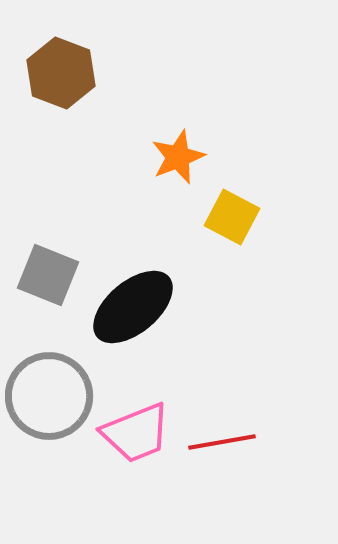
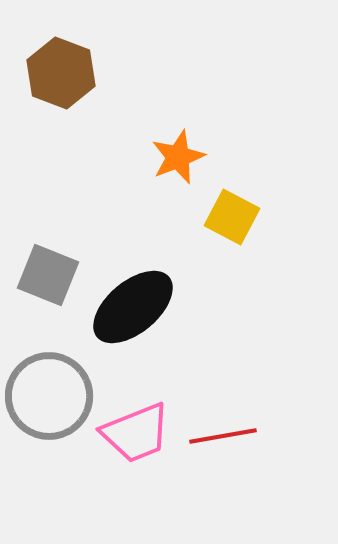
red line: moved 1 px right, 6 px up
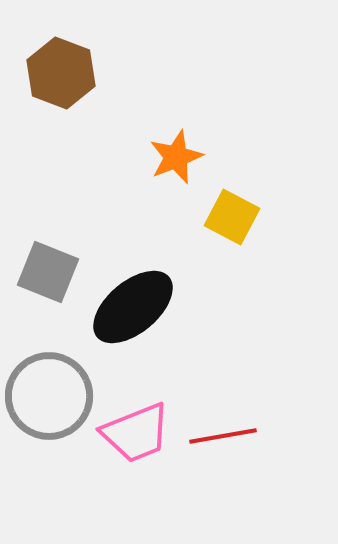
orange star: moved 2 px left
gray square: moved 3 px up
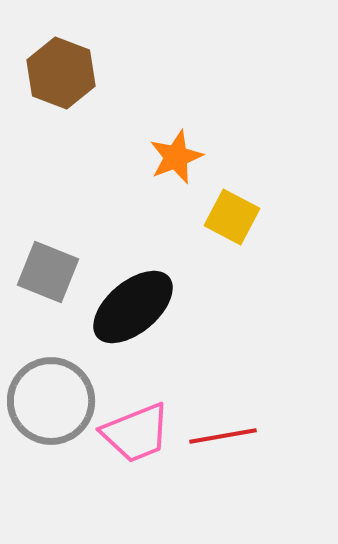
gray circle: moved 2 px right, 5 px down
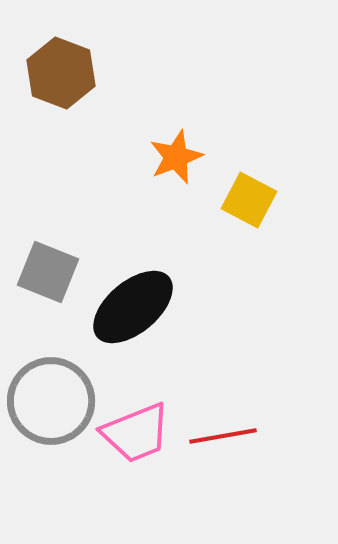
yellow square: moved 17 px right, 17 px up
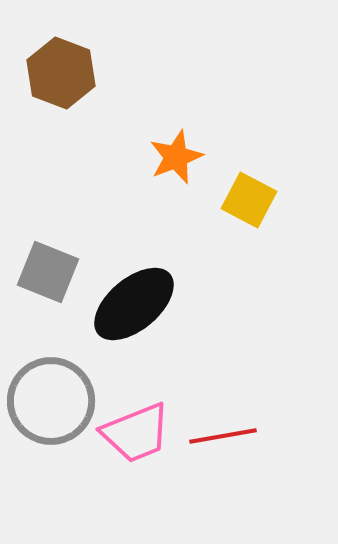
black ellipse: moved 1 px right, 3 px up
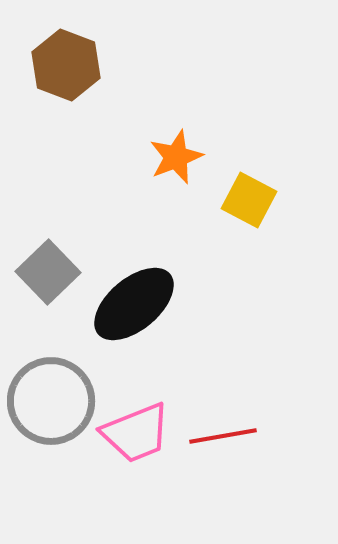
brown hexagon: moved 5 px right, 8 px up
gray square: rotated 24 degrees clockwise
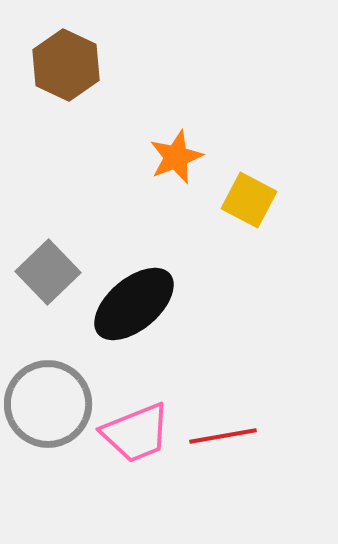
brown hexagon: rotated 4 degrees clockwise
gray circle: moved 3 px left, 3 px down
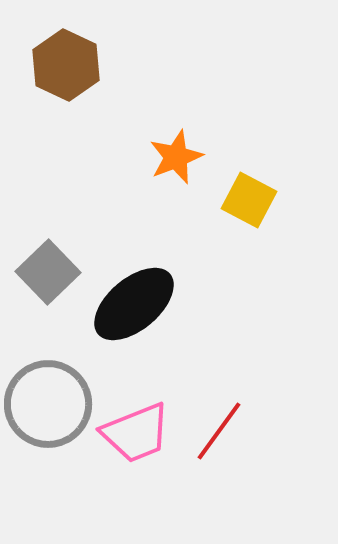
red line: moved 4 px left, 5 px up; rotated 44 degrees counterclockwise
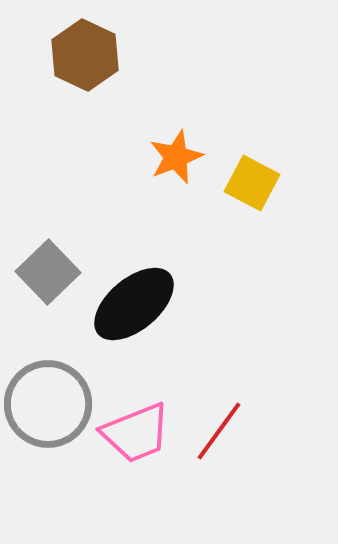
brown hexagon: moved 19 px right, 10 px up
yellow square: moved 3 px right, 17 px up
